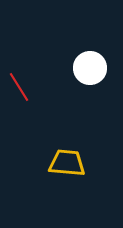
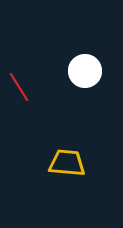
white circle: moved 5 px left, 3 px down
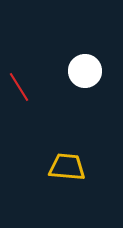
yellow trapezoid: moved 4 px down
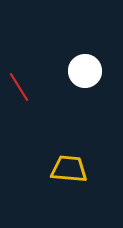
yellow trapezoid: moved 2 px right, 2 px down
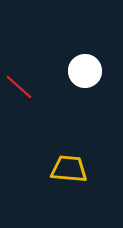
red line: rotated 16 degrees counterclockwise
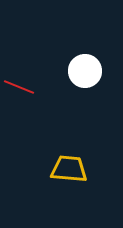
red line: rotated 20 degrees counterclockwise
